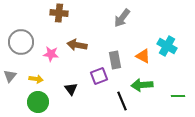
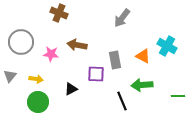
brown cross: rotated 18 degrees clockwise
purple square: moved 3 px left, 2 px up; rotated 24 degrees clockwise
black triangle: rotated 40 degrees clockwise
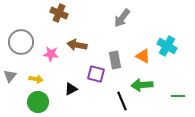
purple square: rotated 12 degrees clockwise
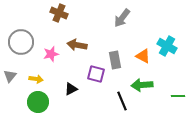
pink star: rotated 21 degrees counterclockwise
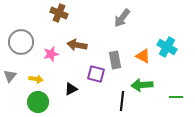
cyan cross: moved 1 px down
green line: moved 2 px left, 1 px down
black line: rotated 30 degrees clockwise
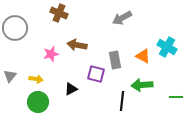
gray arrow: rotated 24 degrees clockwise
gray circle: moved 6 px left, 14 px up
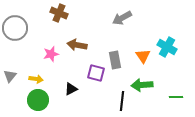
orange triangle: rotated 28 degrees clockwise
purple square: moved 1 px up
green circle: moved 2 px up
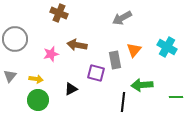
gray circle: moved 11 px down
orange triangle: moved 9 px left, 6 px up; rotated 14 degrees clockwise
black line: moved 1 px right, 1 px down
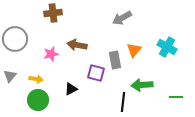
brown cross: moved 6 px left; rotated 30 degrees counterclockwise
